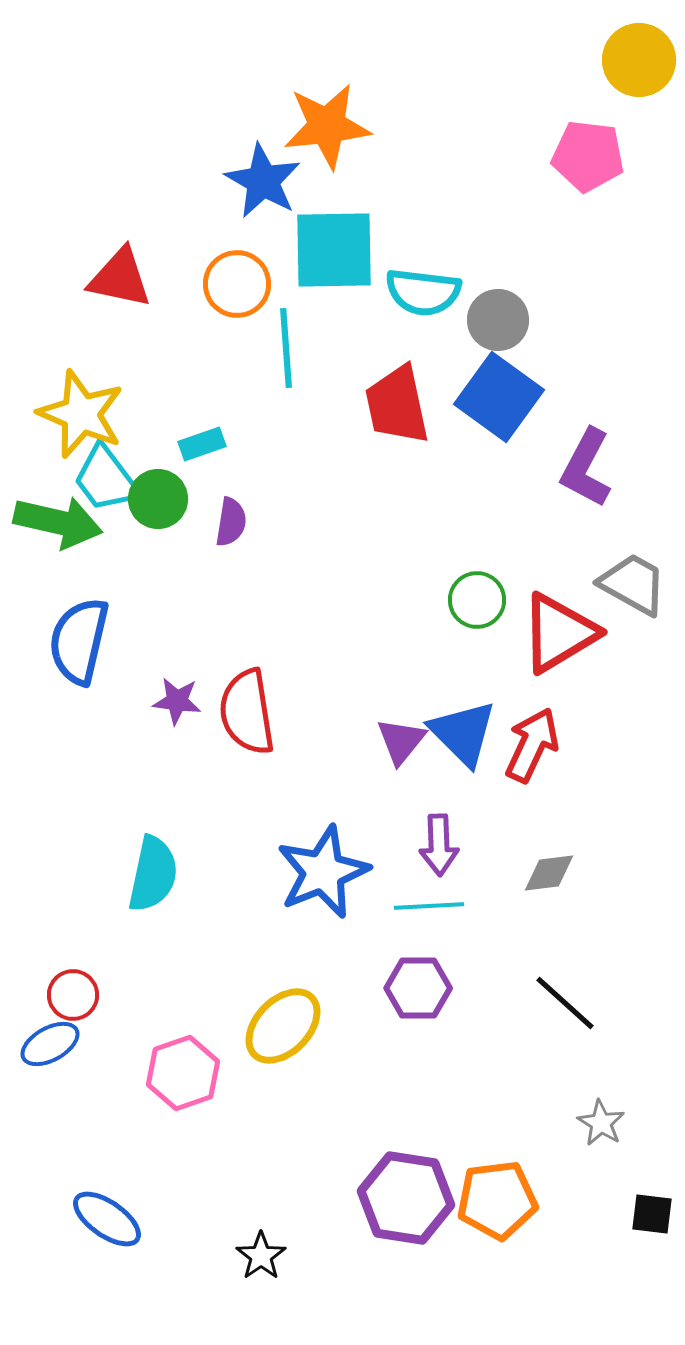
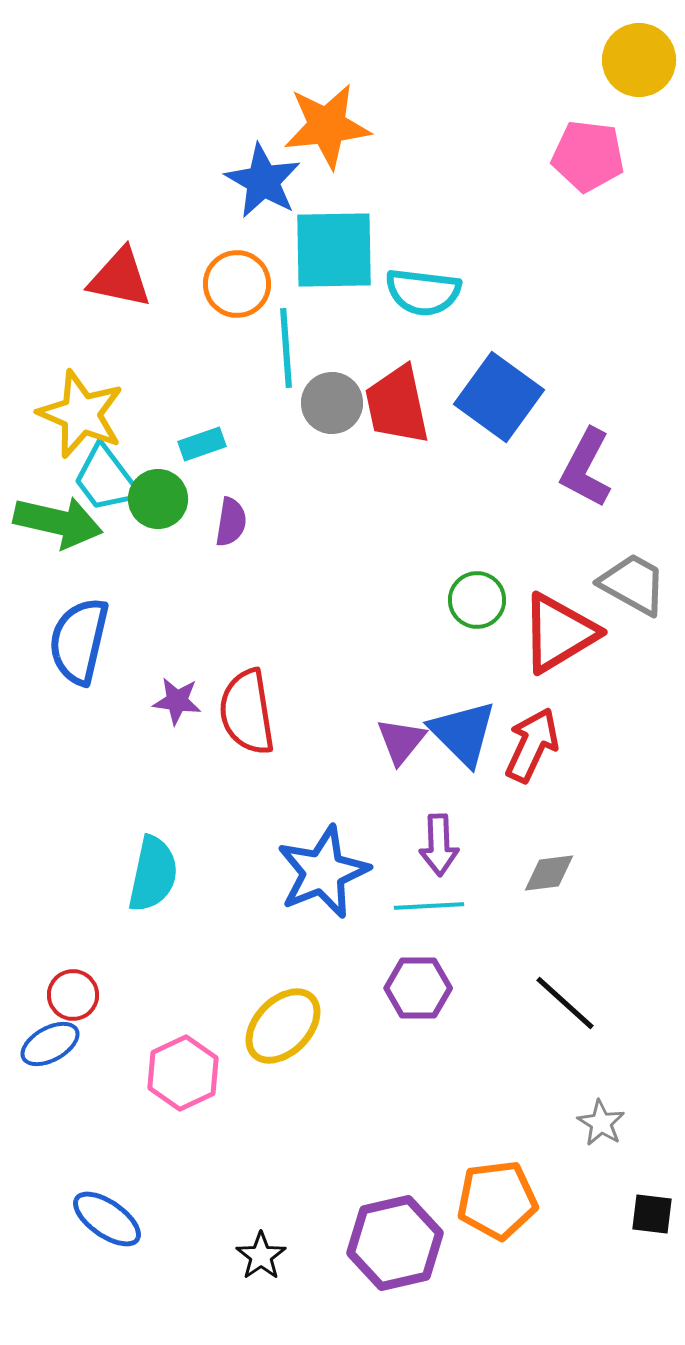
gray circle at (498, 320): moved 166 px left, 83 px down
pink hexagon at (183, 1073): rotated 6 degrees counterclockwise
purple hexagon at (406, 1198): moved 11 px left, 45 px down; rotated 22 degrees counterclockwise
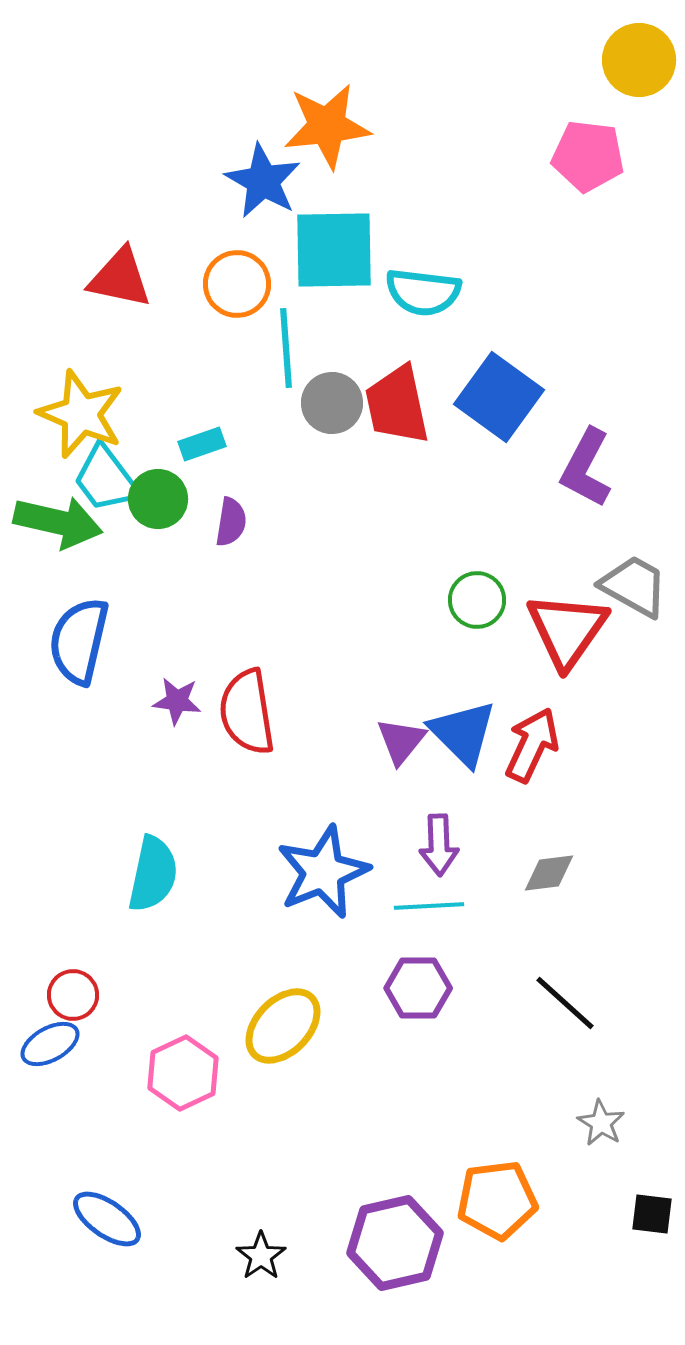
gray trapezoid at (633, 584): moved 1 px right, 2 px down
red triangle at (559, 633): moved 8 px right, 3 px up; rotated 24 degrees counterclockwise
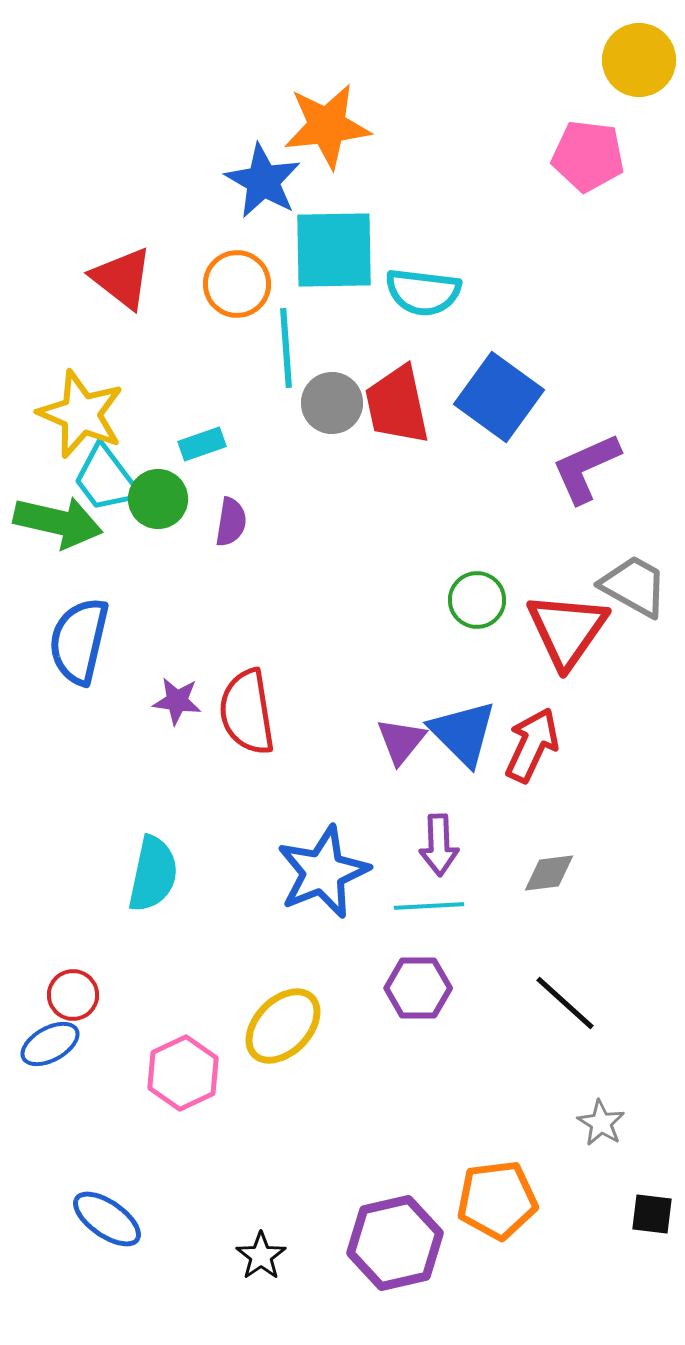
red triangle at (120, 278): moved 2 px right; rotated 26 degrees clockwise
purple L-shape at (586, 468): rotated 38 degrees clockwise
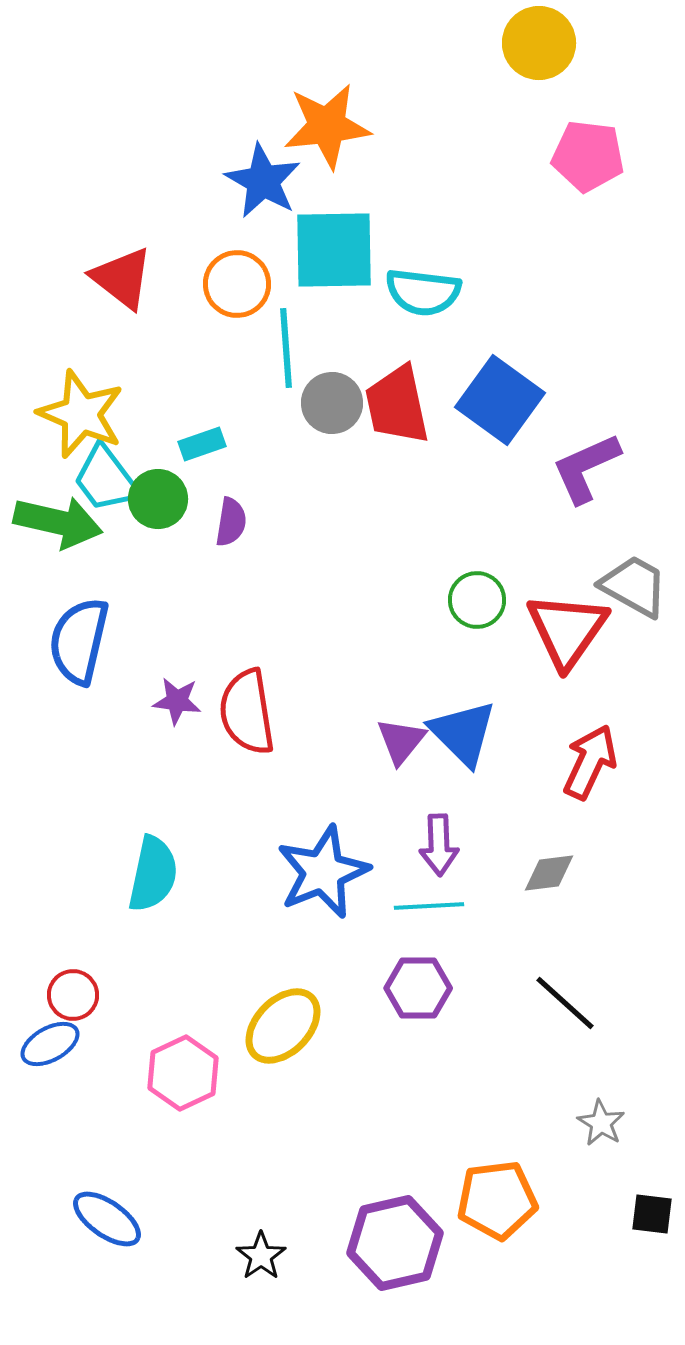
yellow circle at (639, 60): moved 100 px left, 17 px up
blue square at (499, 397): moved 1 px right, 3 px down
red arrow at (532, 745): moved 58 px right, 17 px down
